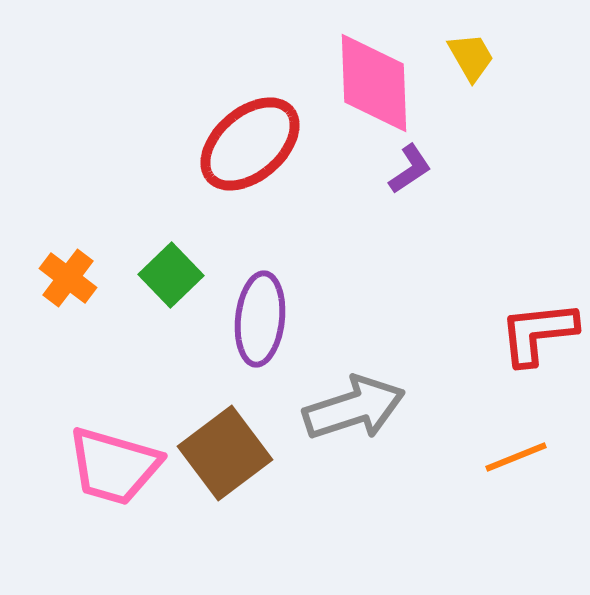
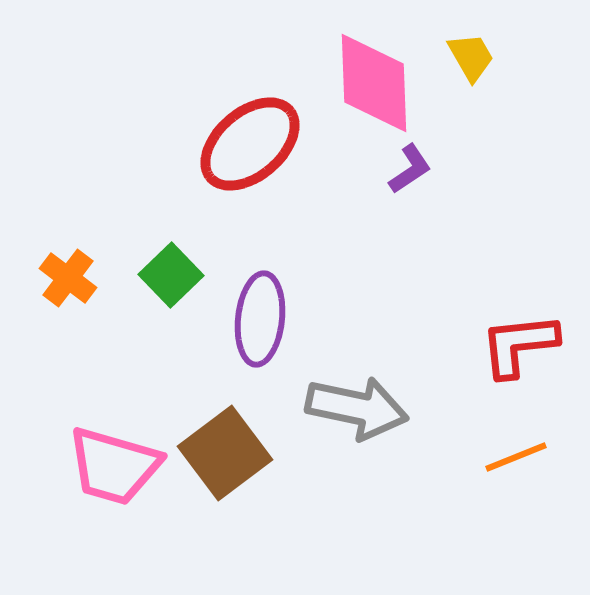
red L-shape: moved 19 px left, 12 px down
gray arrow: moved 3 px right; rotated 30 degrees clockwise
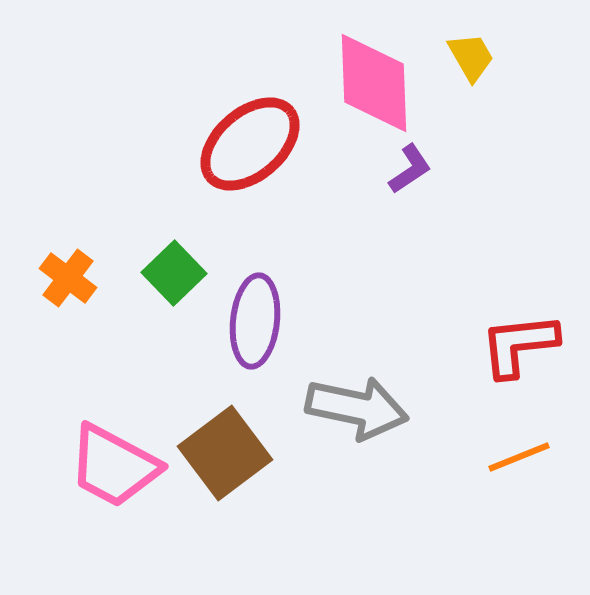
green square: moved 3 px right, 2 px up
purple ellipse: moved 5 px left, 2 px down
orange line: moved 3 px right
pink trapezoid: rotated 12 degrees clockwise
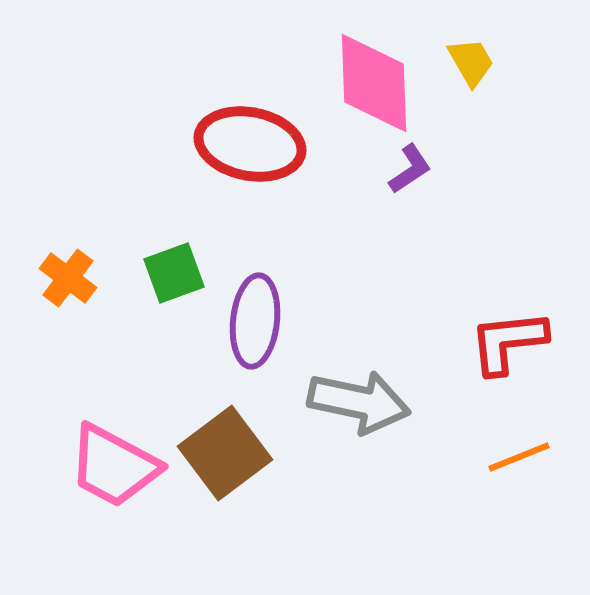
yellow trapezoid: moved 5 px down
red ellipse: rotated 52 degrees clockwise
green square: rotated 24 degrees clockwise
red L-shape: moved 11 px left, 3 px up
gray arrow: moved 2 px right, 6 px up
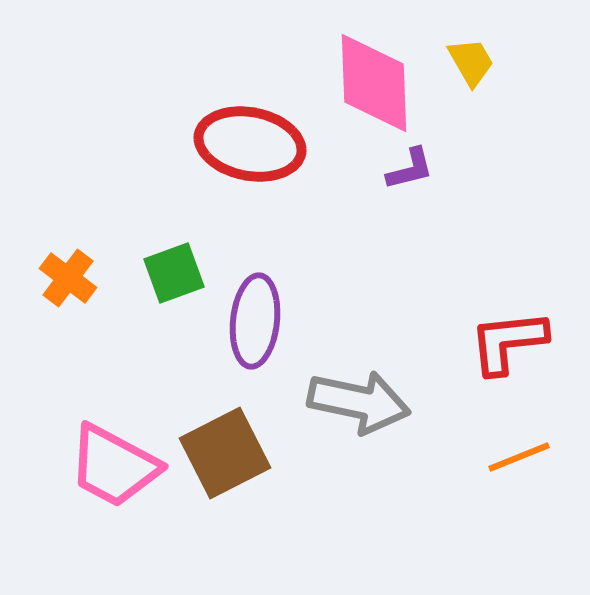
purple L-shape: rotated 20 degrees clockwise
brown square: rotated 10 degrees clockwise
